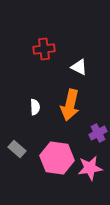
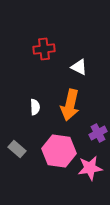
pink hexagon: moved 2 px right, 7 px up
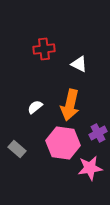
white triangle: moved 3 px up
white semicircle: rotated 126 degrees counterclockwise
pink hexagon: moved 4 px right, 8 px up
